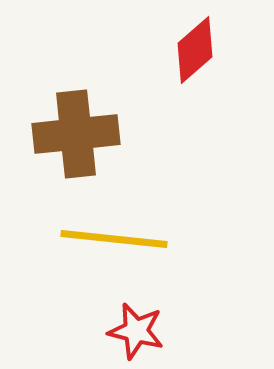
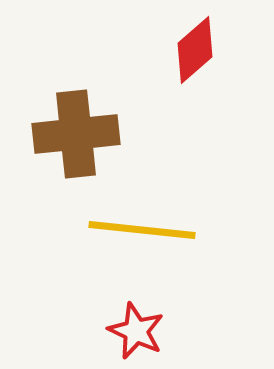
yellow line: moved 28 px right, 9 px up
red star: rotated 10 degrees clockwise
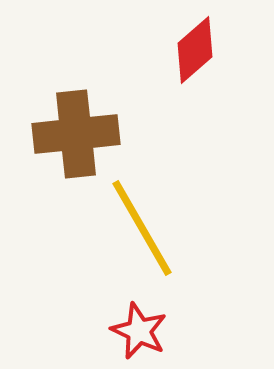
yellow line: moved 2 px up; rotated 54 degrees clockwise
red star: moved 3 px right
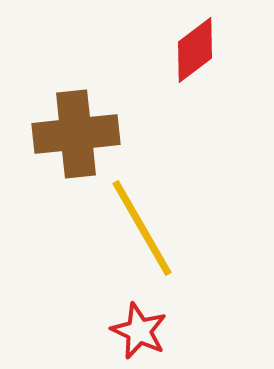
red diamond: rotated 4 degrees clockwise
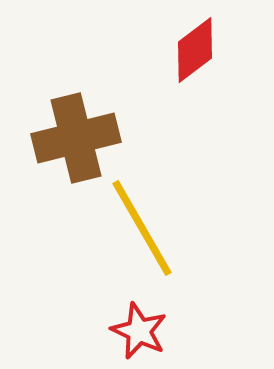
brown cross: moved 4 px down; rotated 8 degrees counterclockwise
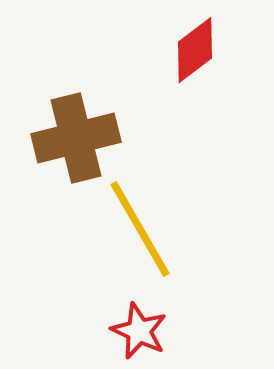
yellow line: moved 2 px left, 1 px down
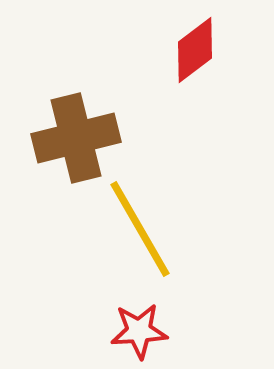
red star: rotated 28 degrees counterclockwise
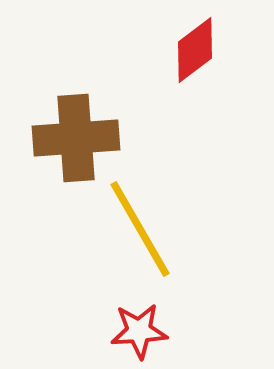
brown cross: rotated 10 degrees clockwise
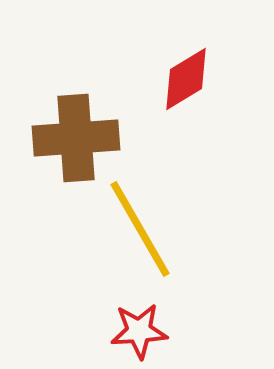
red diamond: moved 9 px left, 29 px down; rotated 6 degrees clockwise
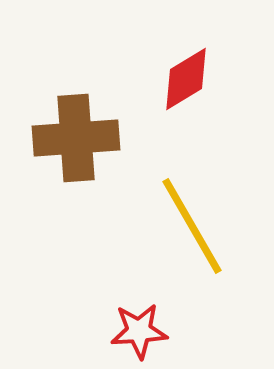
yellow line: moved 52 px right, 3 px up
